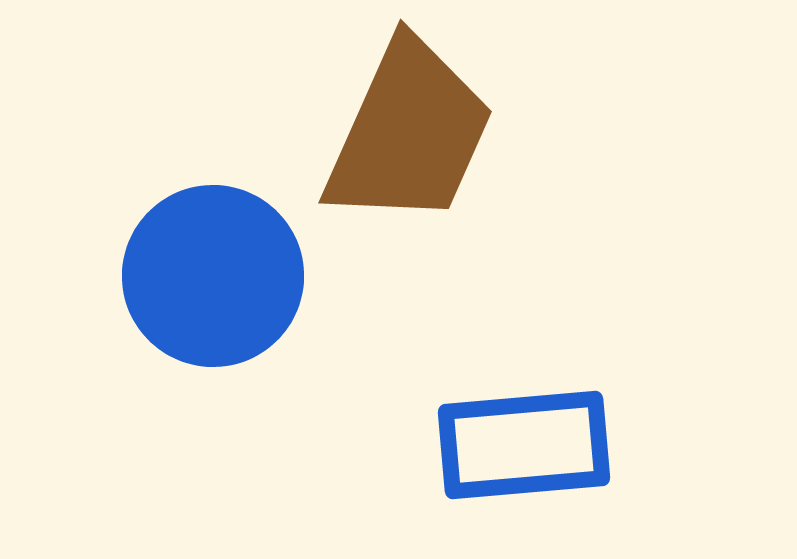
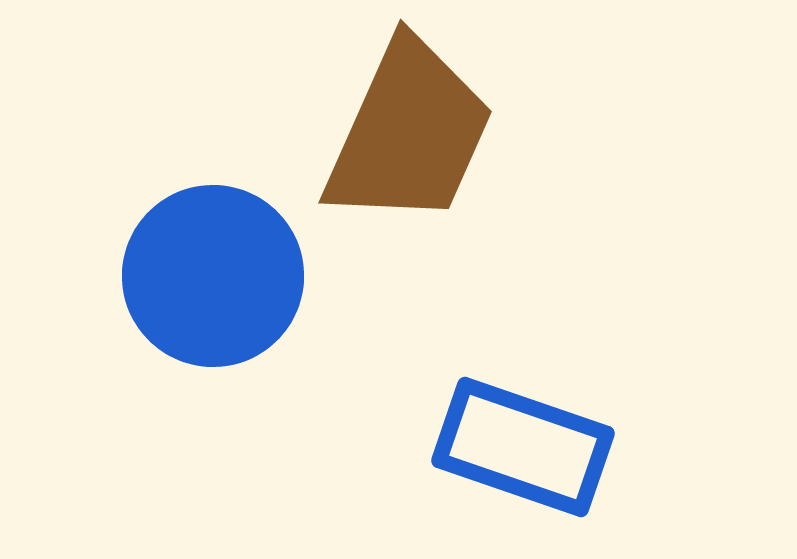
blue rectangle: moved 1 px left, 2 px down; rotated 24 degrees clockwise
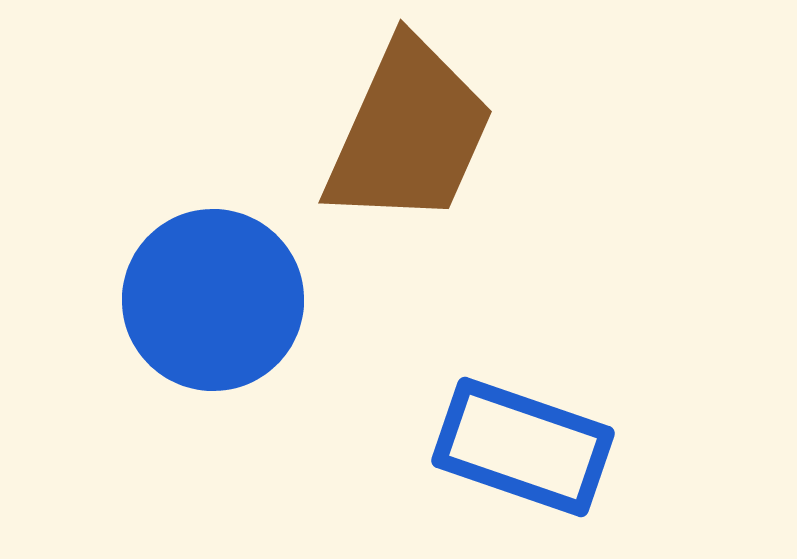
blue circle: moved 24 px down
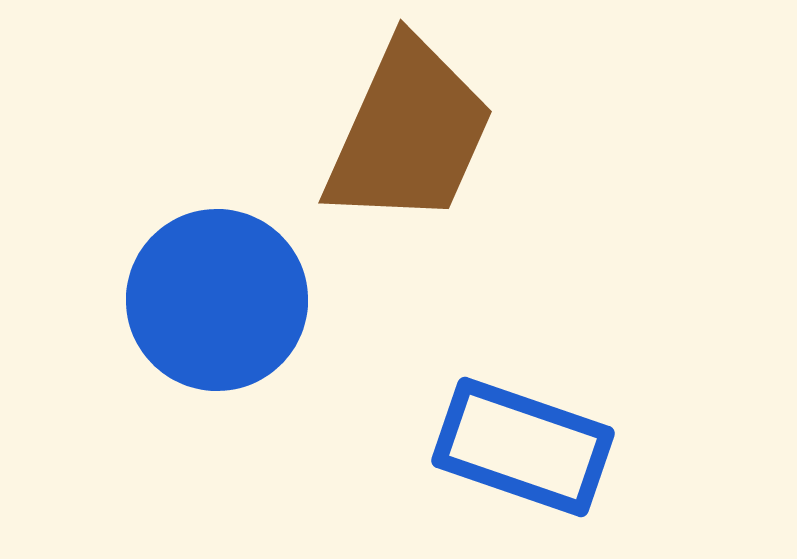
blue circle: moved 4 px right
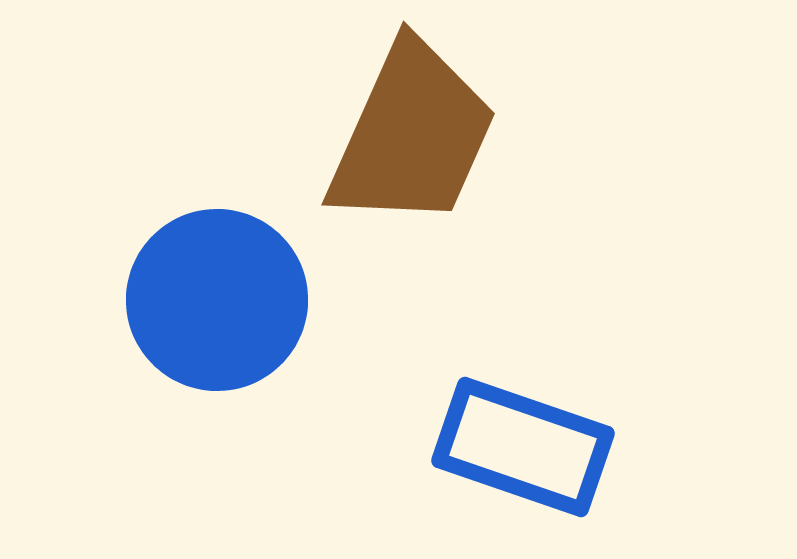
brown trapezoid: moved 3 px right, 2 px down
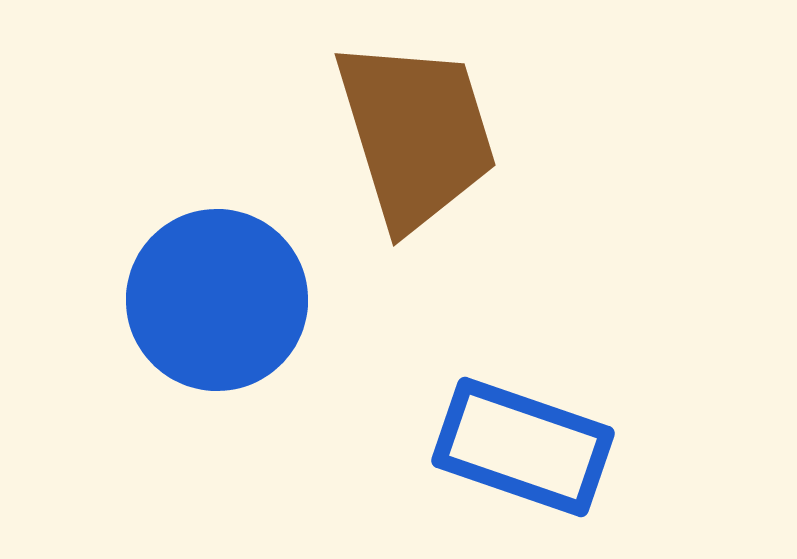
brown trapezoid: moved 4 px right, 1 px up; rotated 41 degrees counterclockwise
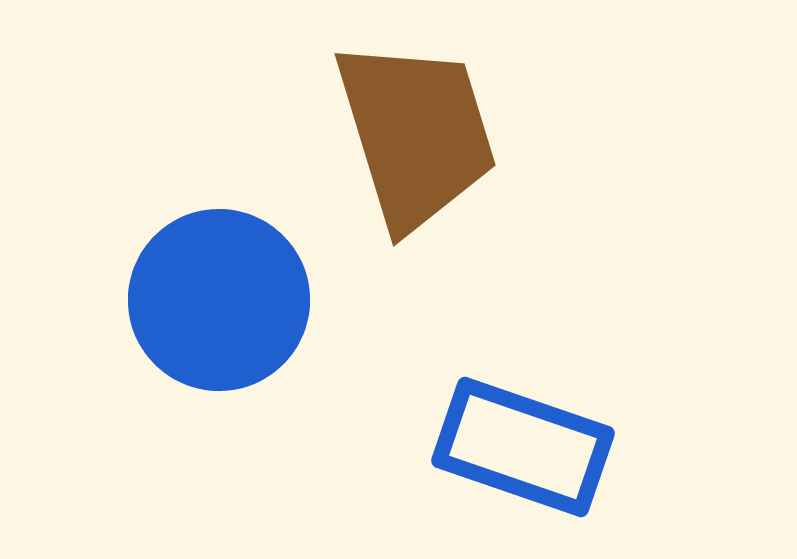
blue circle: moved 2 px right
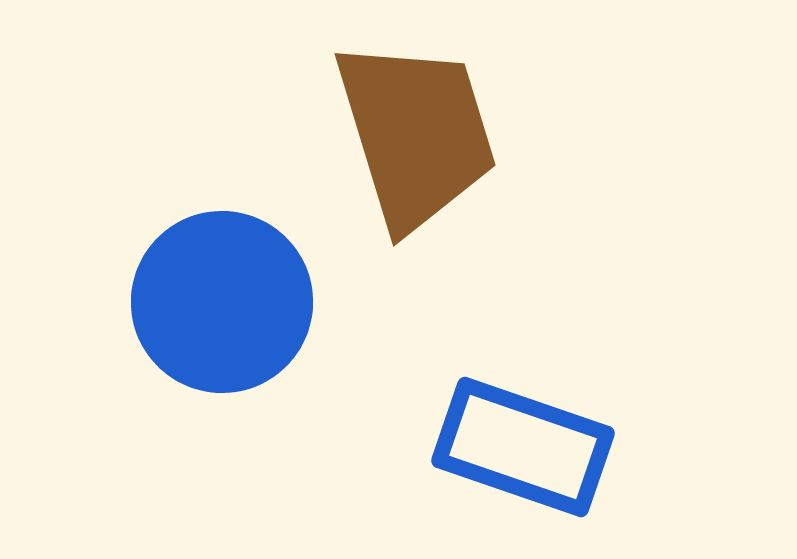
blue circle: moved 3 px right, 2 px down
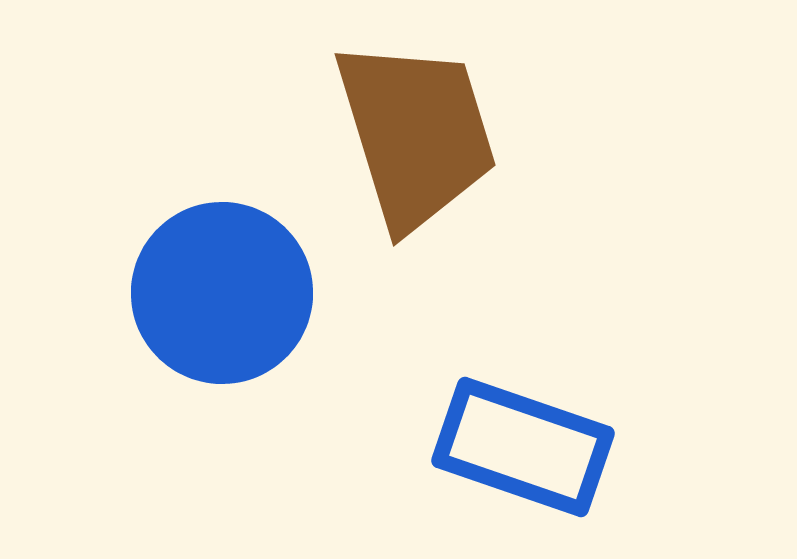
blue circle: moved 9 px up
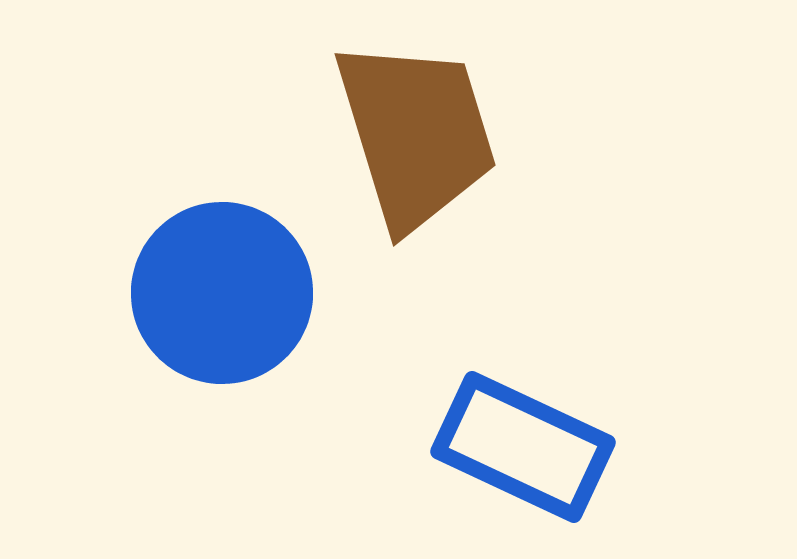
blue rectangle: rotated 6 degrees clockwise
